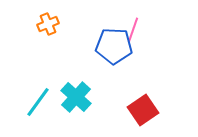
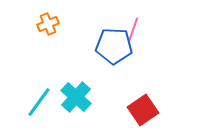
cyan line: moved 1 px right
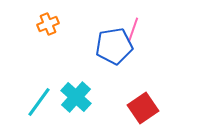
blue pentagon: rotated 12 degrees counterclockwise
red square: moved 2 px up
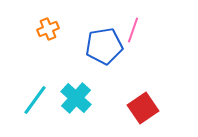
orange cross: moved 5 px down
blue pentagon: moved 10 px left
cyan cross: moved 1 px down
cyan line: moved 4 px left, 2 px up
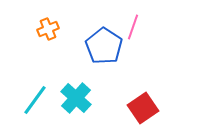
pink line: moved 3 px up
blue pentagon: rotated 30 degrees counterclockwise
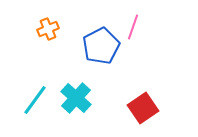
blue pentagon: moved 3 px left; rotated 12 degrees clockwise
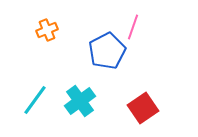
orange cross: moved 1 px left, 1 px down
blue pentagon: moved 6 px right, 5 px down
cyan cross: moved 4 px right, 3 px down; rotated 12 degrees clockwise
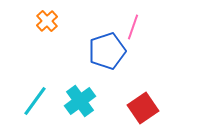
orange cross: moved 9 px up; rotated 20 degrees counterclockwise
blue pentagon: rotated 9 degrees clockwise
cyan line: moved 1 px down
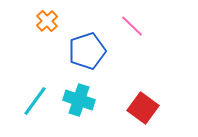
pink line: moved 1 px left, 1 px up; rotated 65 degrees counterclockwise
blue pentagon: moved 20 px left
cyan cross: moved 1 px left, 1 px up; rotated 36 degrees counterclockwise
red square: rotated 20 degrees counterclockwise
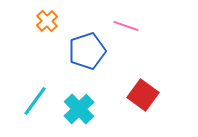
pink line: moved 6 px left; rotated 25 degrees counterclockwise
cyan cross: moved 9 px down; rotated 28 degrees clockwise
red square: moved 13 px up
